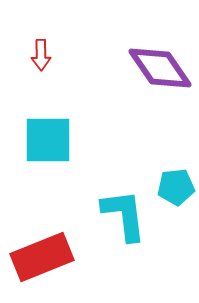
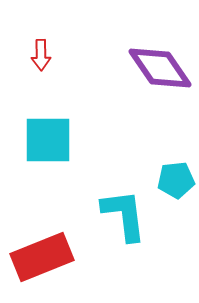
cyan pentagon: moved 7 px up
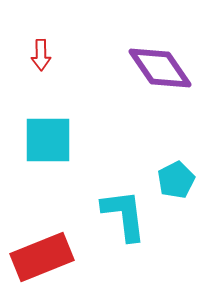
cyan pentagon: rotated 21 degrees counterclockwise
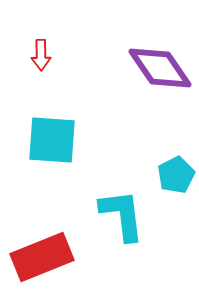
cyan square: moved 4 px right; rotated 4 degrees clockwise
cyan pentagon: moved 5 px up
cyan L-shape: moved 2 px left
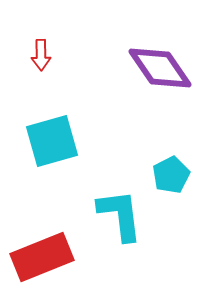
cyan square: moved 1 px down; rotated 20 degrees counterclockwise
cyan pentagon: moved 5 px left
cyan L-shape: moved 2 px left
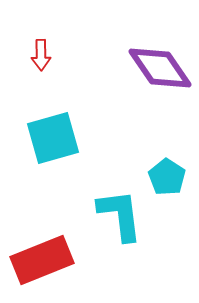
cyan square: moved 1 px right, 3 px up
cyan pentagon: moved 4 px left, 2 px down; rotated 12 degrees counterclockwise
red rectangle: moved 3 px down
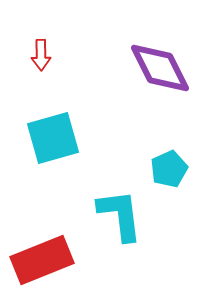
purple diamond: rotated 8 degrees clockwise
cyan pentagon: moved 2 px right, 8 px up; rotated 15 degrees clockwise
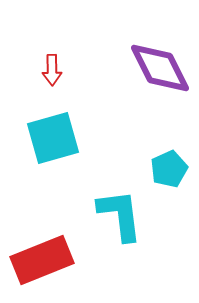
red arrow: moved 11 px right, 15 px down
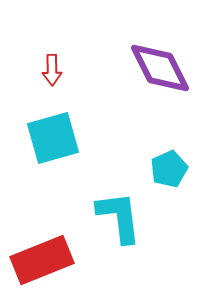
cyan L-shape: moved 1 px left, 2 px down
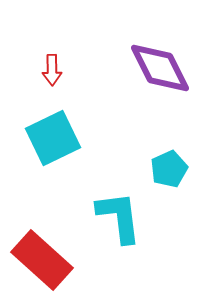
cyan square: rotated 10 degrees counterclockwise
red rectangle: rotated 64 degrees clockwise
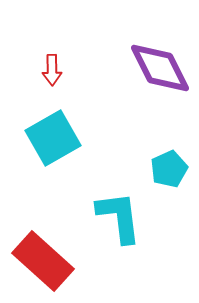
cyan square: rotated 4 degrees counterclockwise
red rectangle: moved 1 px right, 1 px down
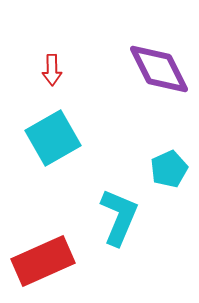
purple diamond: moved 1 px left, 1 px down
cyan L-shape: rotated 30 degrees clockwise
red rectangle: rotated 66 degrees counterclockwise
